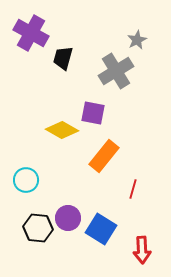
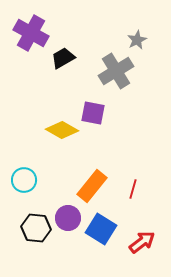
black trapezoid: rotated 45 degrees clockwise
orange rectangle: moved 12 px left, 30 px down
cyan circle: moved 2 px left
black hexagon: moved 2 px left
red arrow: moved 8 px up; rotated 124 degrees counterclockwise
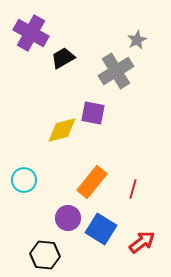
yellow diamond: rotated 44 degrees counterclockwise
orange rectangle: moved 4 px up
black hexagon: moved 9 px right, 27 px down
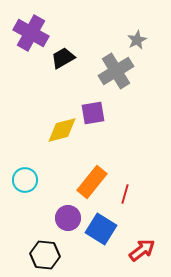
purple square: rotated 20 degrees counterclockwise
cyan circle: moved 1 px right
red line: moved 8 px left, 5 px down
red arrow: moved 8 px down
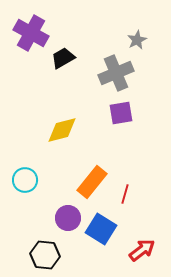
gray cross: moved 2 px down; rotated 8 degrees clockwise
purple square: moved 28 px right
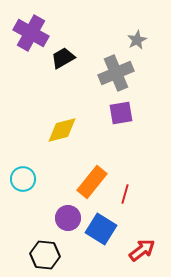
cyan circle: moved 2 px left, 1 px up
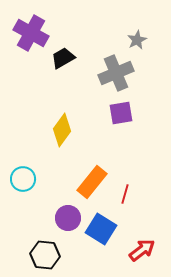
yellow diamond: rotated 40 degrees counterclockwise
